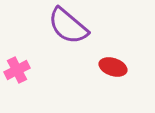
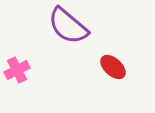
red ellipse: rotated 24 degrees clockwise
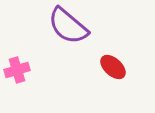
pink cross: rotated 10 degrees clockwise
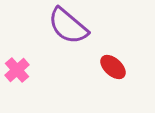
pink cross: rotated 25 degrees counterclockwise
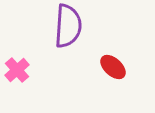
purple semicircle: rotated 126 degrees counterclockwise
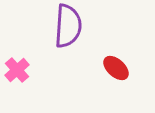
red ellipse: moved 3 px right, 1 px down
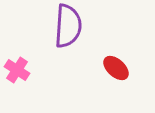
pink cross: rotated 15 degrees counterclockwise
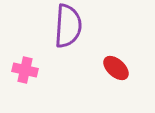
pink cross: moved 8 px right; rotated 20 degrees counterclockwise
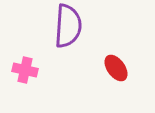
red ellipse: rotated 12 degrees clockwise
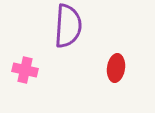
red ellipse: rotated 44 degrees clockwise
